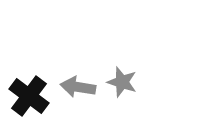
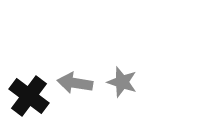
gray arrow: moved 3 px left, 4 px up
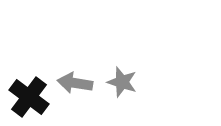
black cross: moved 1 px down
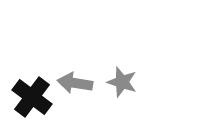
black cross: moved 3 px right
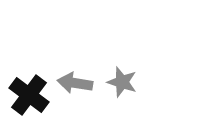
black cross: moved 3 px left, 2 px up
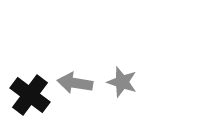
black cross: moved 1 px right
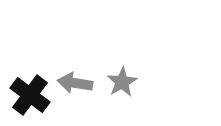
gray star: rotated 24 degrees clockwise
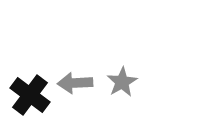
gray arrow: rotated 12 degrees counterclockwise
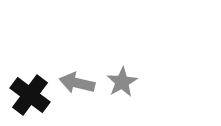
gray arrow: moved 2 px right; rotated 16 degrees clockwise
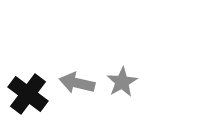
black cross: moved 2 px left, 1 px up
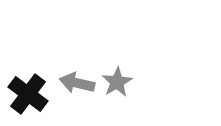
gray star: moved 5 px left
